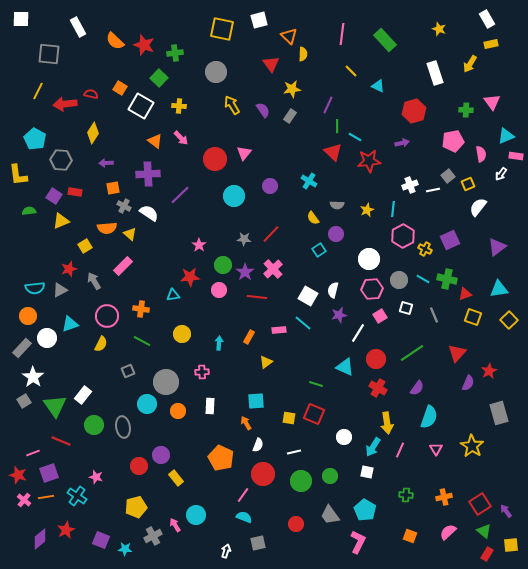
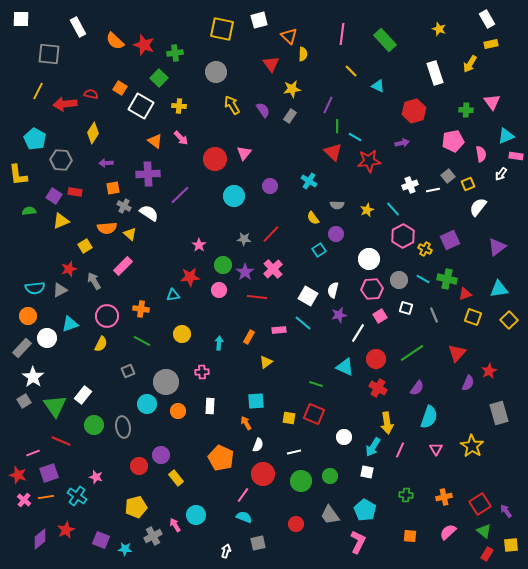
cyan line at (393, 209): rotated 49 degrees counterclockwise
orange square at (410, 536): rotated 16 degrees counterclockwise
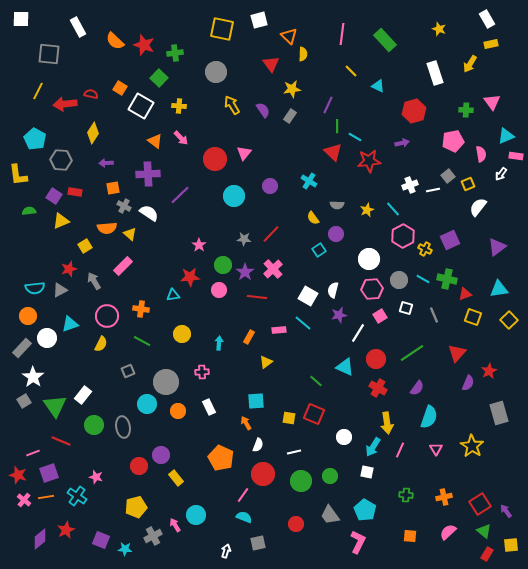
green line at (316, 384): moved 3 px up; rotated 24 degrees clockwise
white rectangle at (210, 406): moved 1 px left, 1 px down; rotated 28 degrees counterclockwise
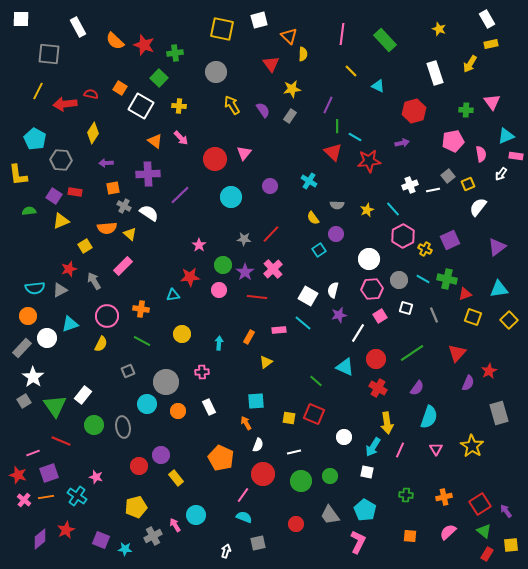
cyan circle at (234, 196): moved 3 px left, 1 px down
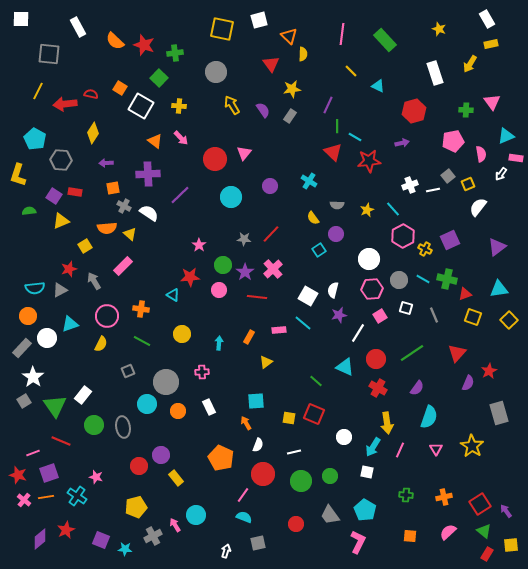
pink rectangle at (516, 156): moved 2 px down
yellow L-shape at (18, 175): rotated 25 degrees clockwise
cyan triangle at (173, 295): rotated 40 degrees clockwise
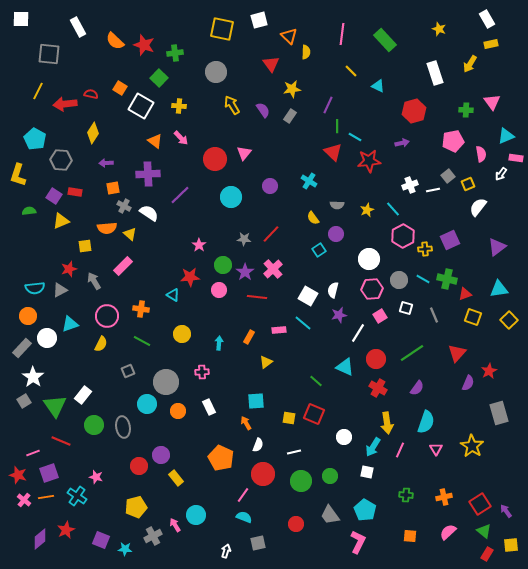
yellow semicircle at (303, 54): moved 3 px right, 2 px up
yellow square at (85, 246): rotated 24 degrees clockwise
yellow cross at (425, 249): rotated 32 degrees counterclockwise
cyan semicircle at (429, 417): moved 3 px left, 5 px down
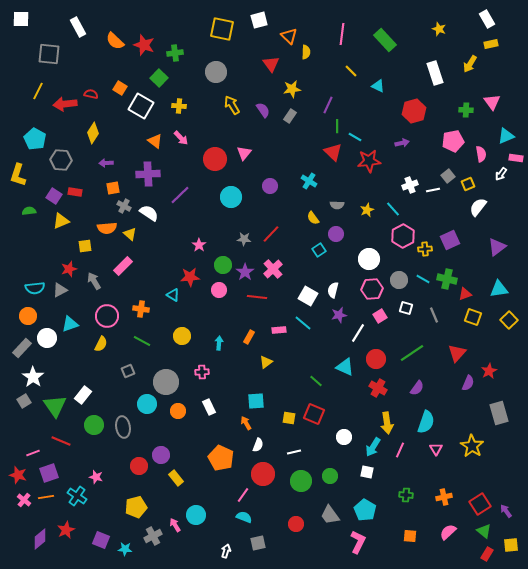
yellow circle at (182, 334): moved 2 px down
